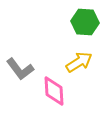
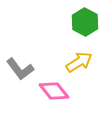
green hexagon: rotated 24 degrees clockwise
pink diamond: rotated 36 degrees counterclockwise
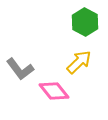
yellow arrow: rotated 12 degrees counterclockwise
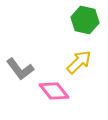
green hexagon: moved 2 px up; rotated 16 degrees counterclockwise
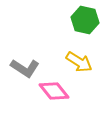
yellow arrow: rotated 76 degrees clockwise
gray L-shape: moved 5 px right, 1 px up; rotated 20 degrees counterclockwise
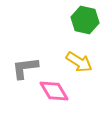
gray L-shape: rotated 140 degrees clockwise
pink diamond: rotated 8 degrees clockwise
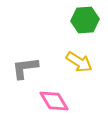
green hexagon: rotated 16 degrees counterclockwise
pink diamond: moved 10 px down
